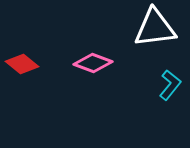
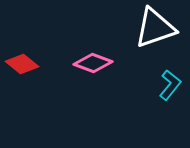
white triangle: rotated 12 degrees counterclockwise
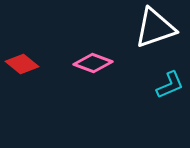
cyan L-shape: rotated 28 degrees clockwise
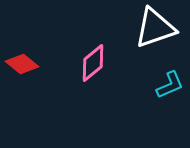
pink diamond: rotated 60 degrees counterclockwise
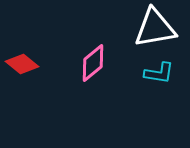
white triangle: rotated 9 degrees clockwise
cyan L-shape: moved 11 px left, 12 px up; rotated 32 degrees clockwise
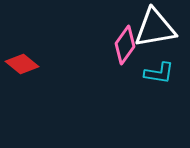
pink diamond: moved 32 px right, 18 px up; rotated 15 degrees counterclockwise
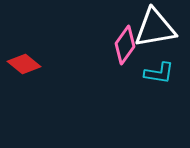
red diamond: moved 2 px right
